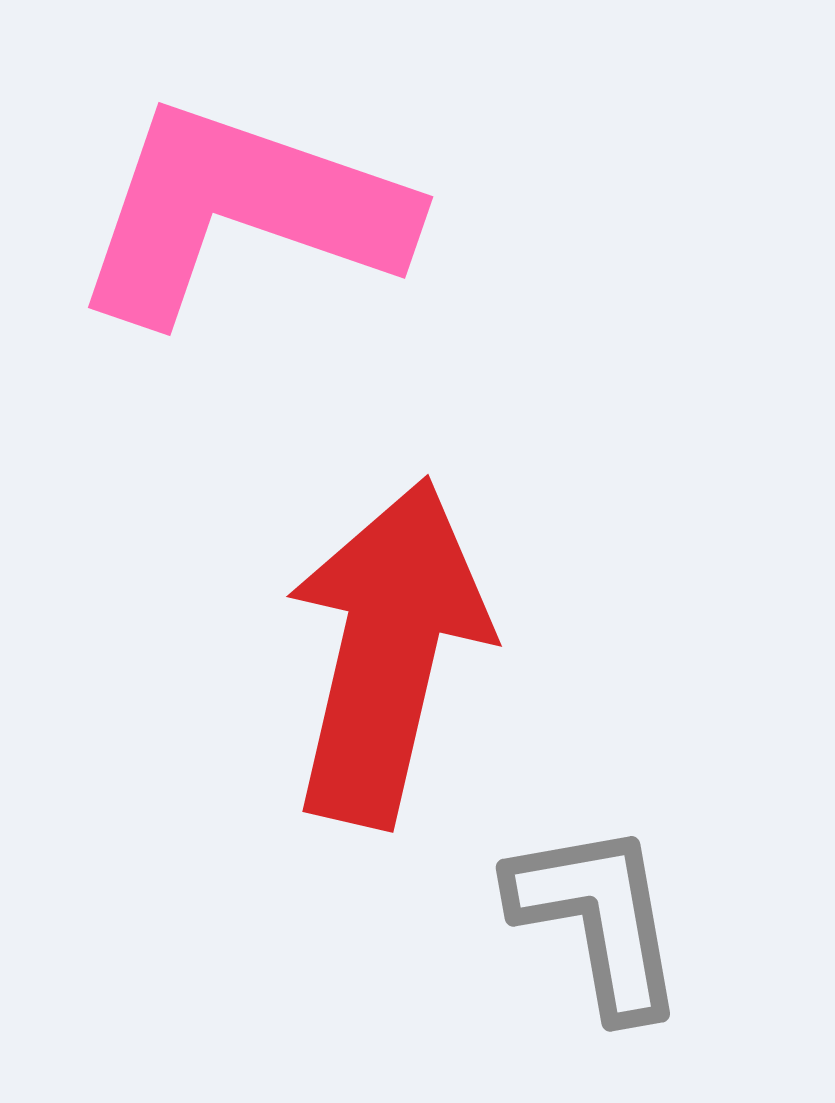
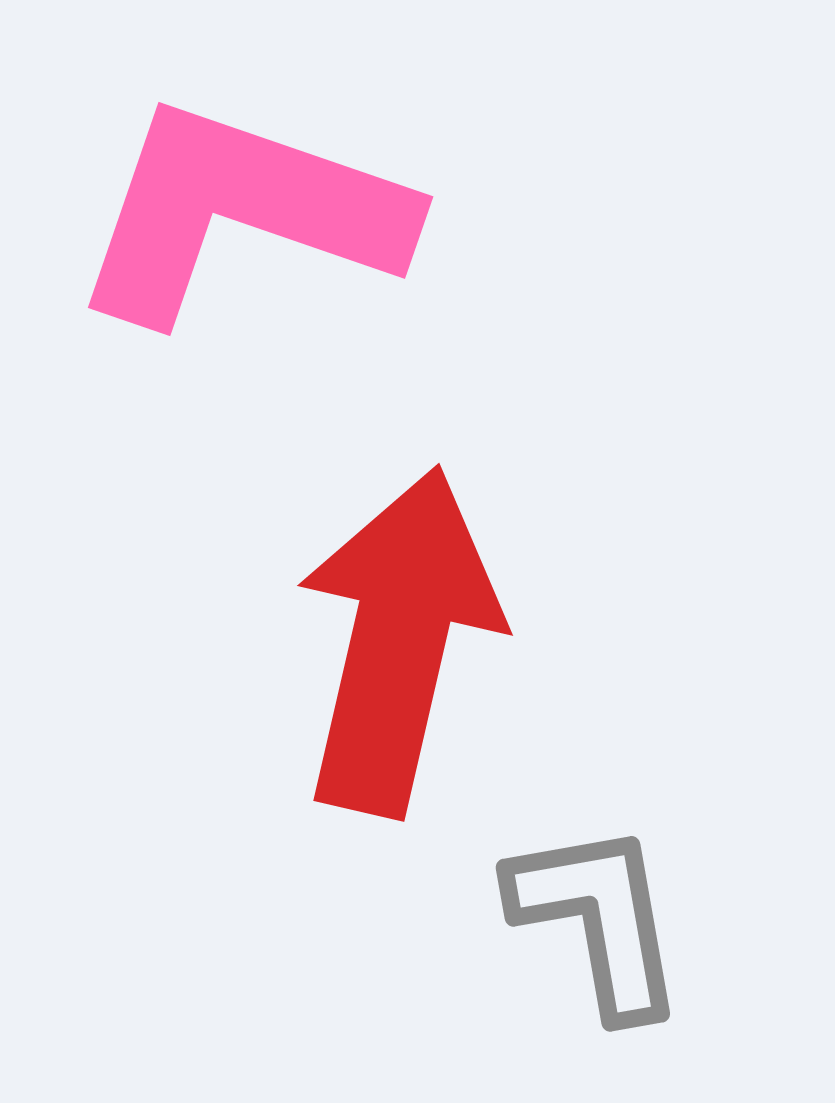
red arrow: moved 11 px right, 11 px up
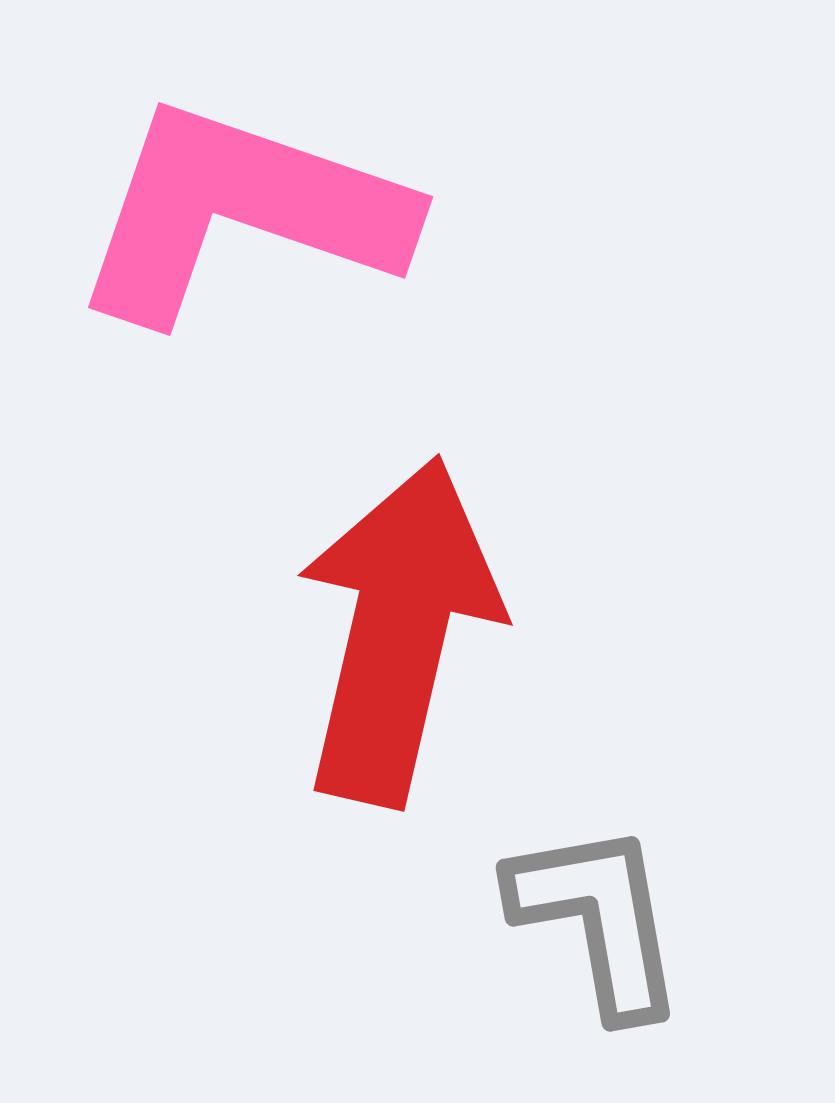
red arrow: moved 10 px up
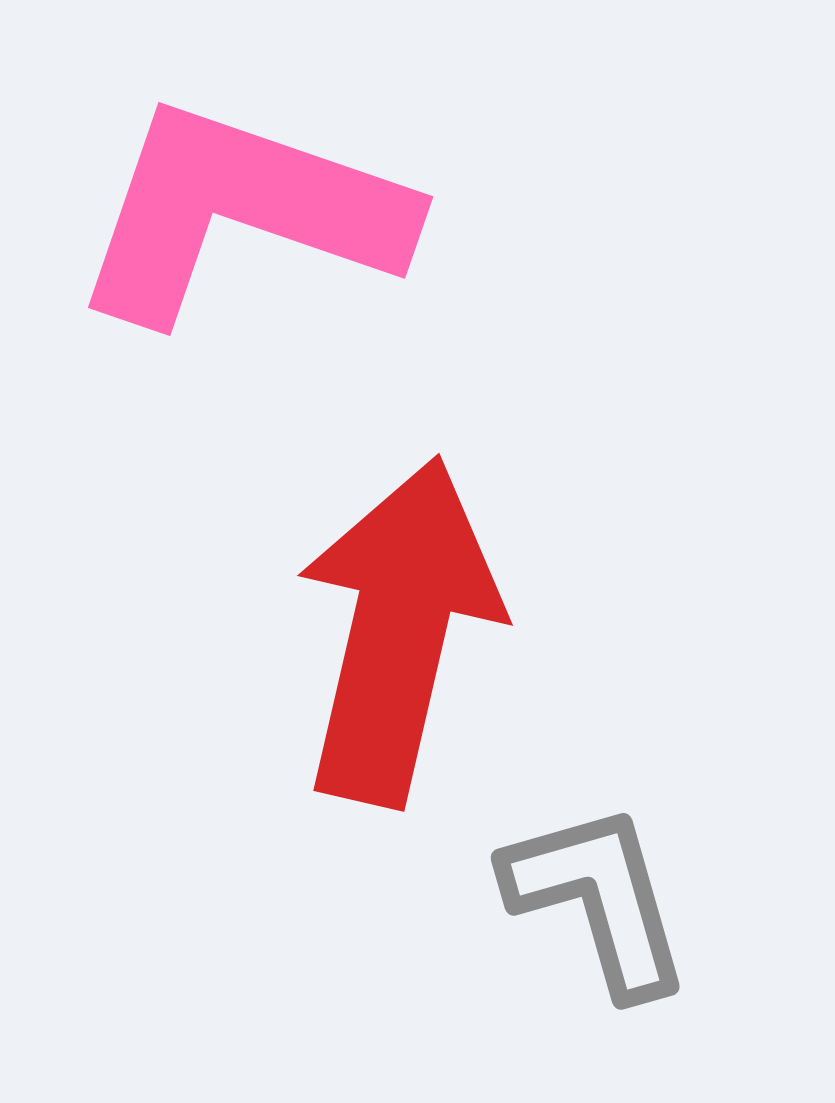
gray L-shape: moved 20 px up; rotated 6 degrees counterclockwise
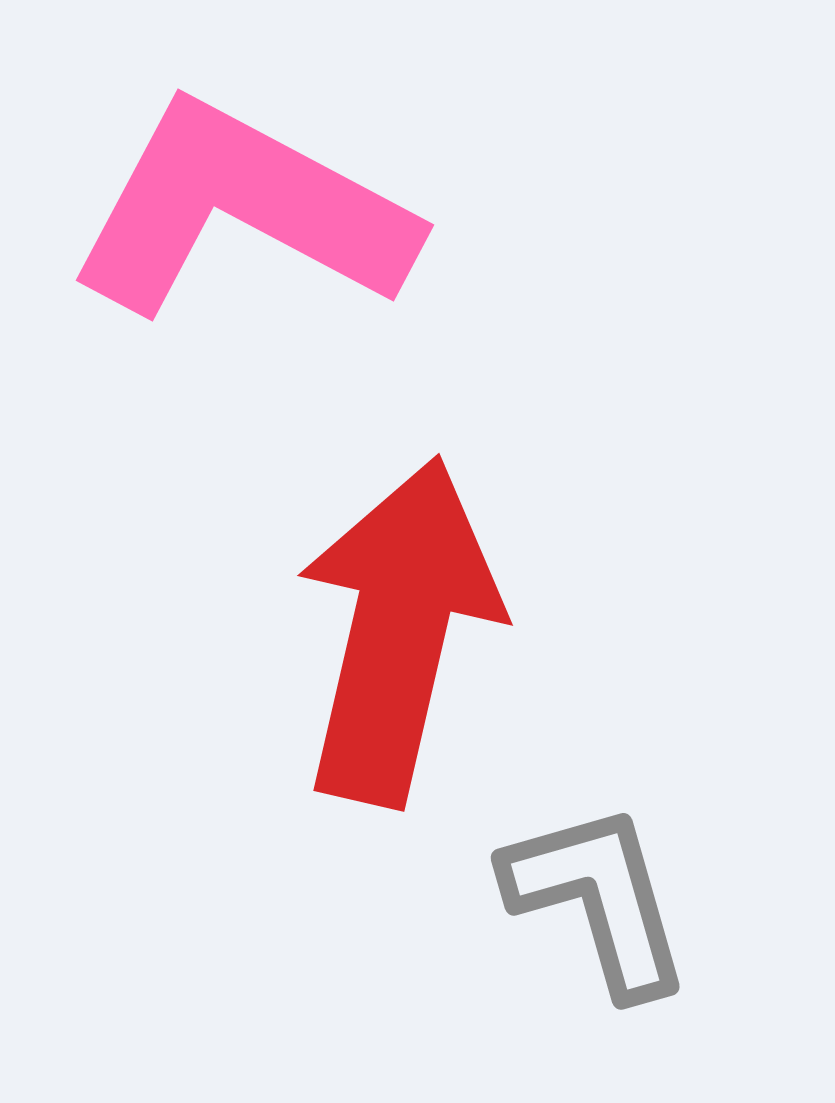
pink L-shape: moved 1 px right, 2 px up; rotated 9 degrees clockwise
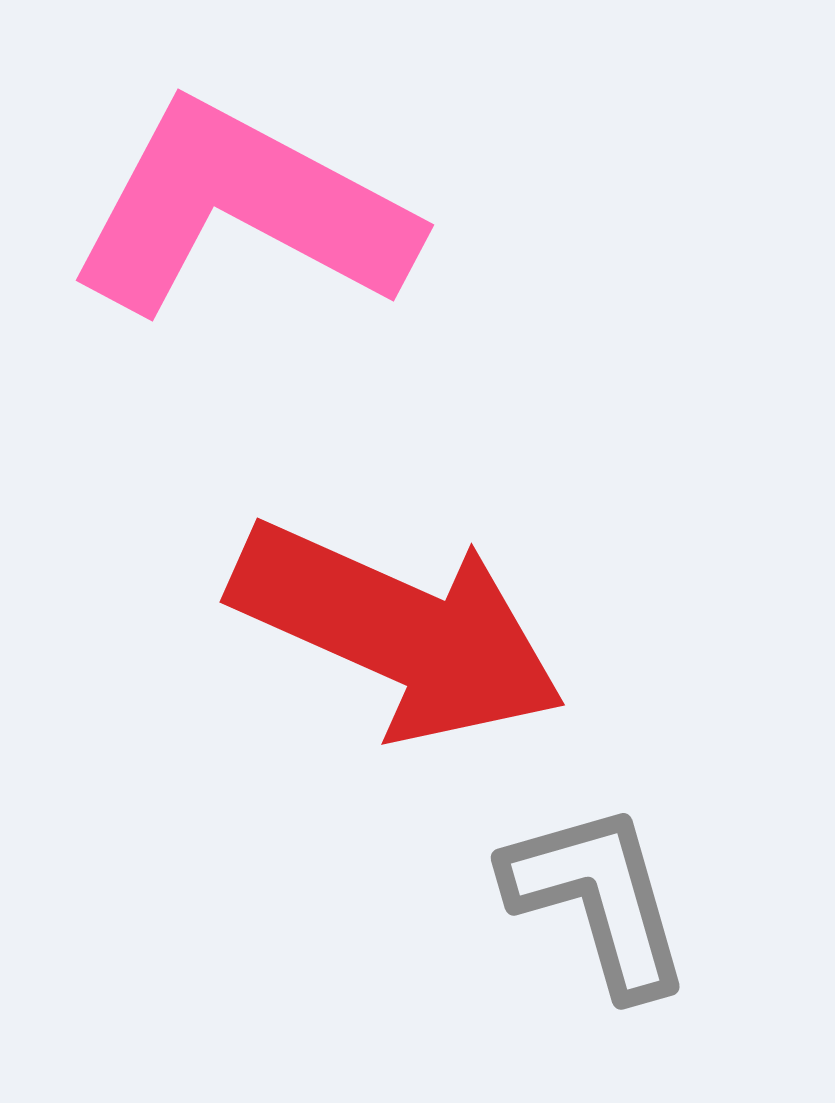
red arrow: rotated 101 degrees clockwise
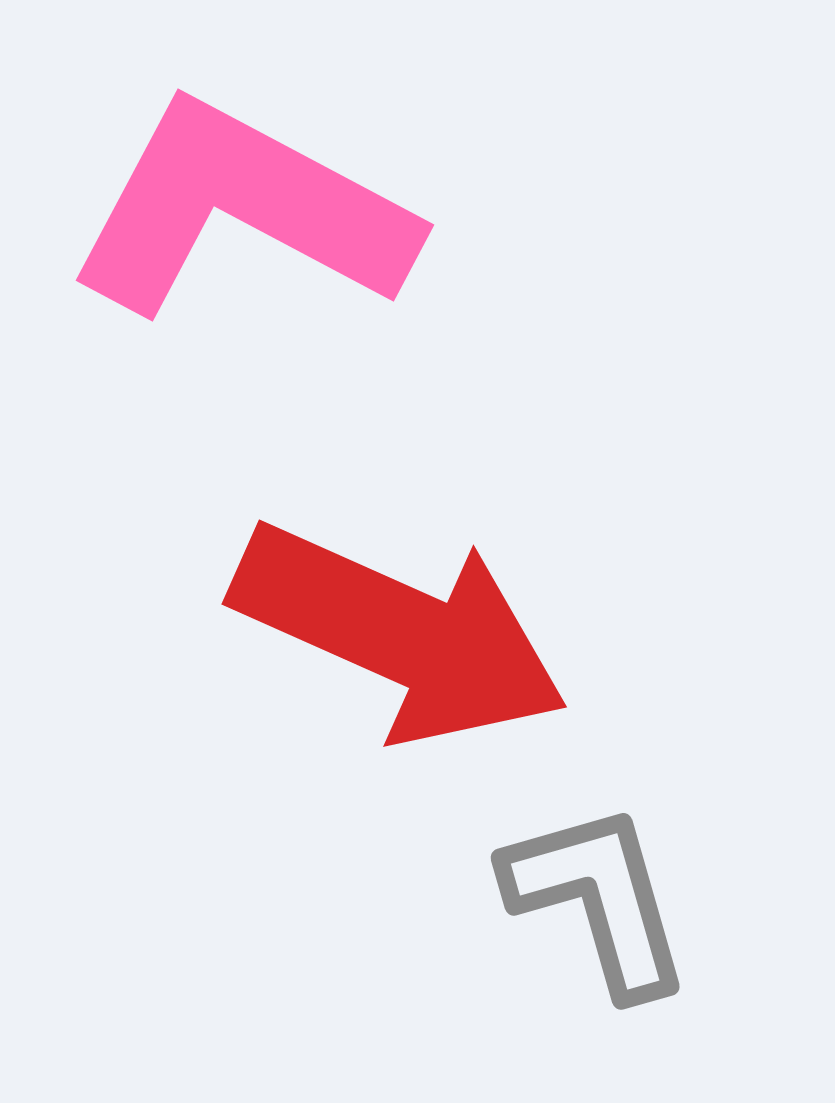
red arrow: moved 2 px right, 2 px down
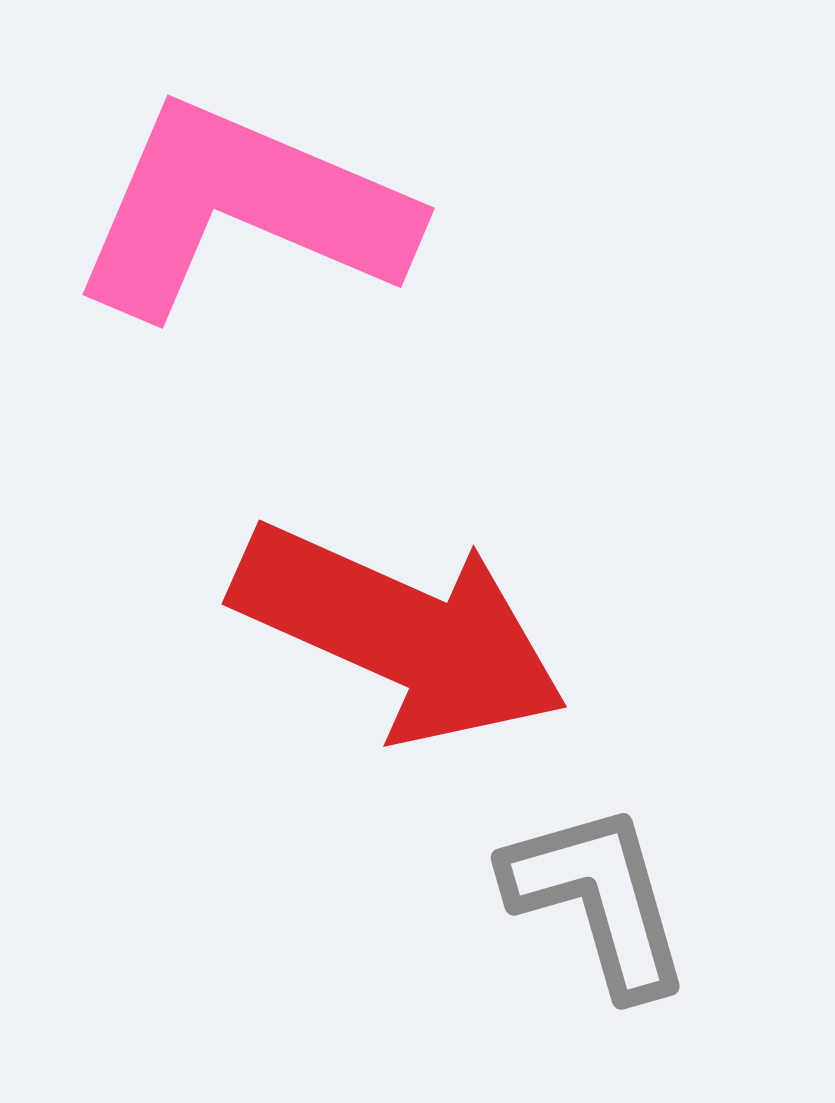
pink L-shape: rotated 5 degrees counterclockwise
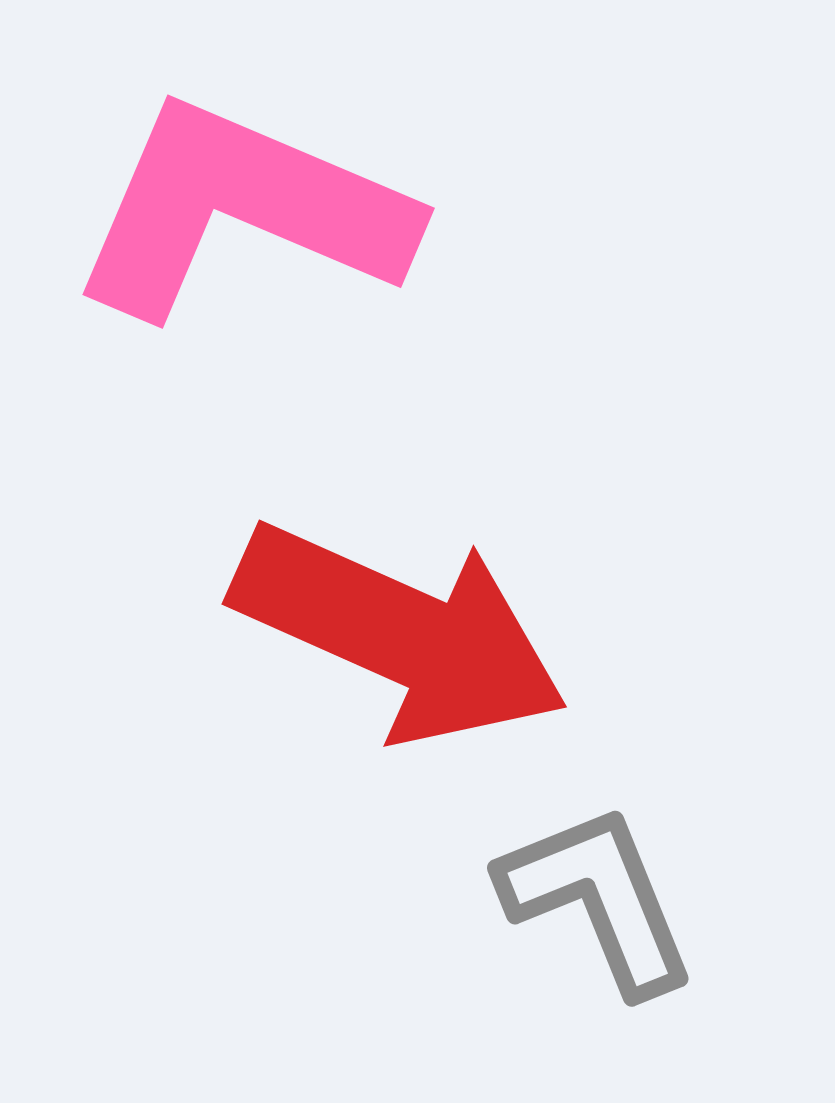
gray L-shape: rotated 6 degrees counterclockwise
